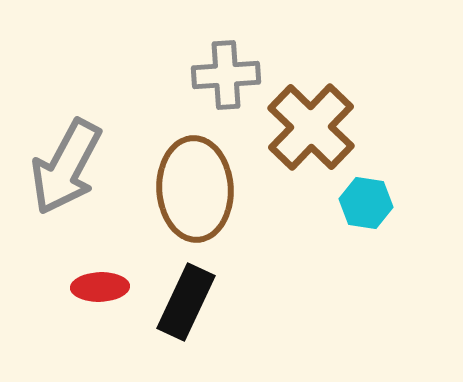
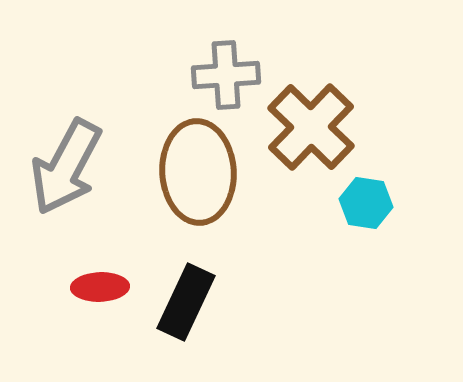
brown ellipse: moved 3 px right, 17 px up
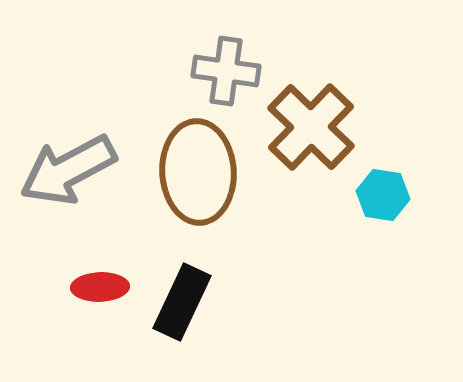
gray cross: moved 4 px up; rotated 12 degrees clockwise
gray arrow: moved 2 px right, 3 px down; rotated 34 degrees clockwise
cyan hexagon: moved 17 px right, 8 px up
black rectangle: moved 4 px left
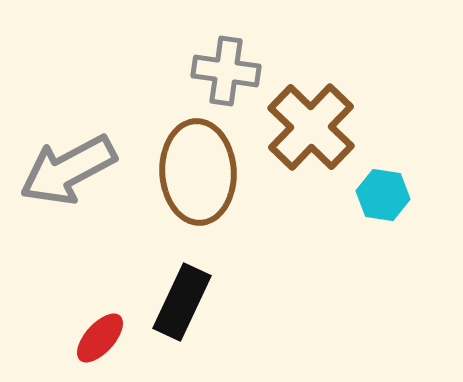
red ellipse: moved 51 px down; rotated 46 degrees counterclockwise
